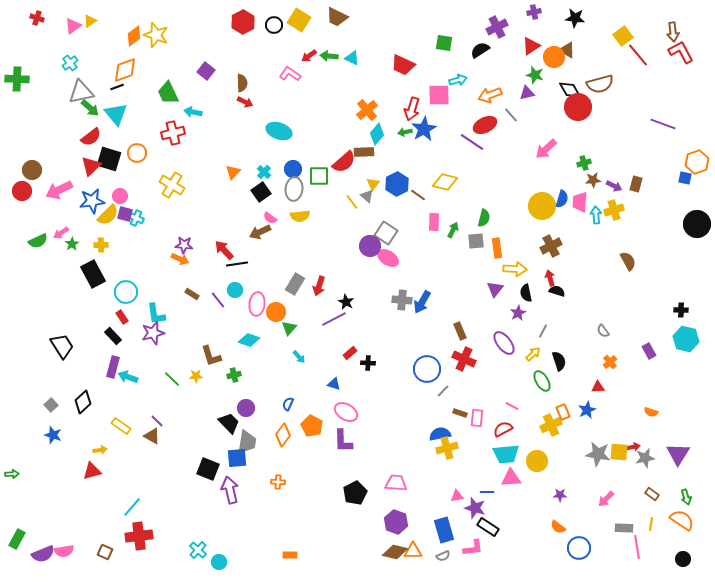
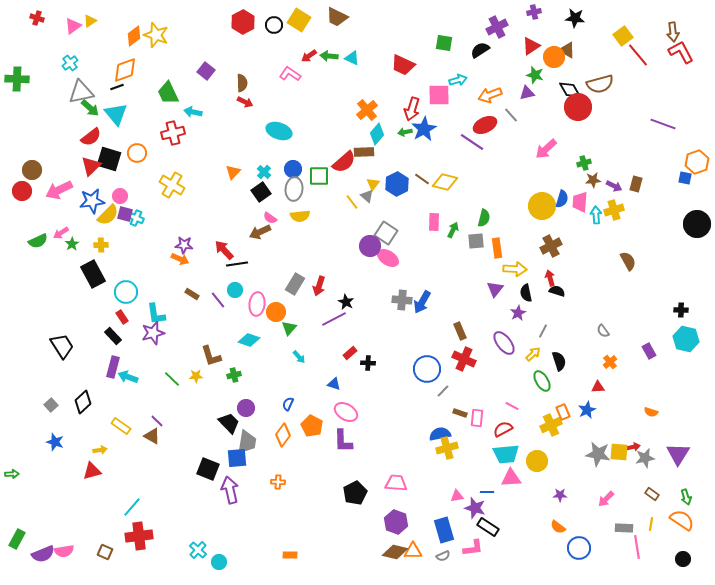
brown line at (418, 195): moved 4 px right, 16 px up
blue star at (53, 435): moved 2 px right, 7 px down
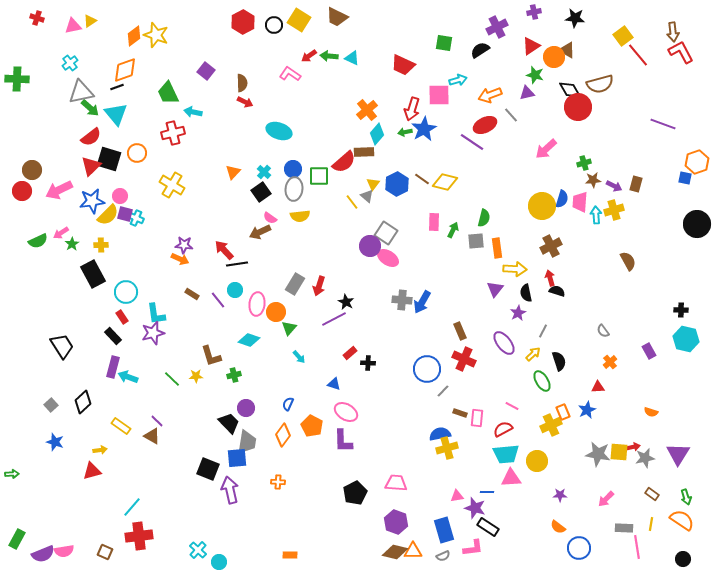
pink triangle at (73, 26): rotated 24 degrees clockwise
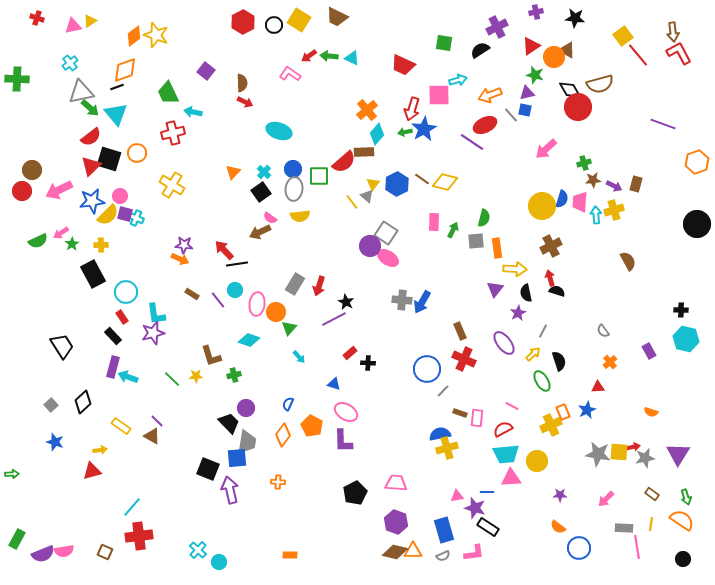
purple cross at (534, 12): moved 2 px right
red L-shape at (681, 52): moved 2 px left, 1 px down
blue square at (685, 178): moved 160 px left, 68 px up
pink L-shape at (473, 548): moved 1 px right, 5 px down
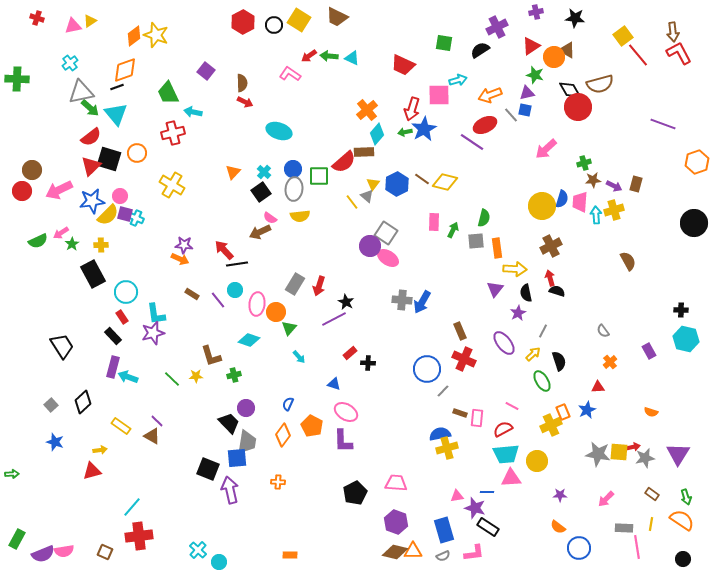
black circle at (697, 224): moved 3 px left, 1 px up
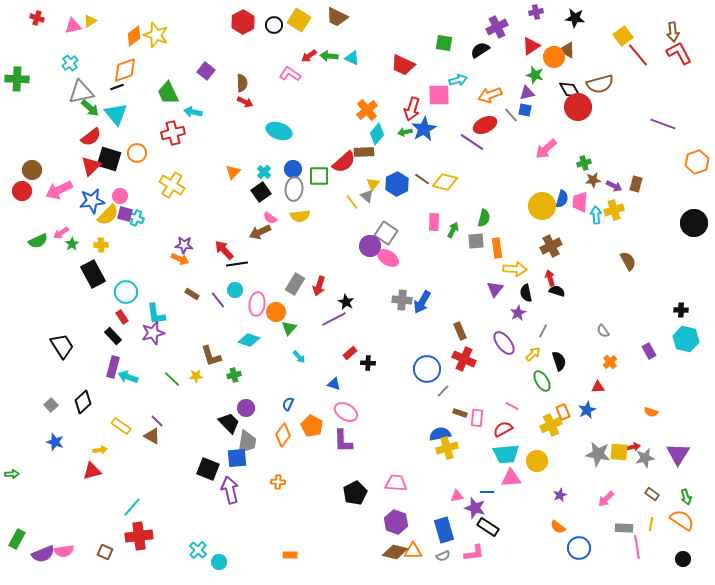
purple star at (560, 495): rotated 24 degrees counterclockwise
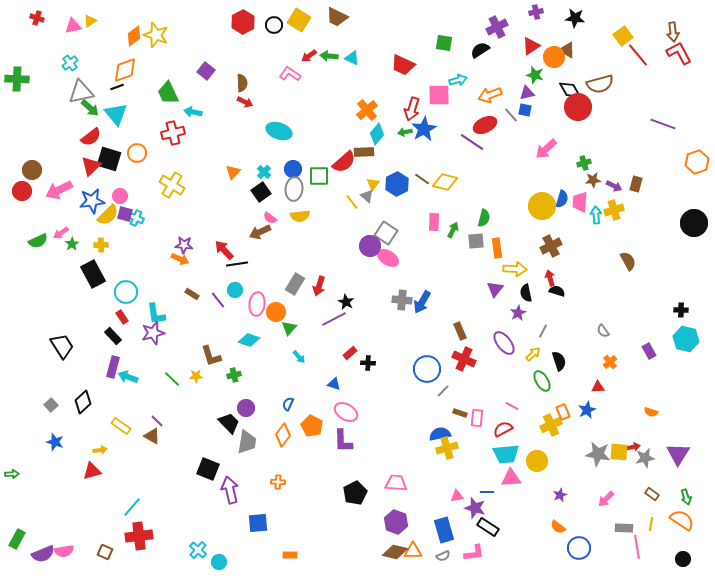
blue square at (237, 458): moved 21 px right, 65 px down
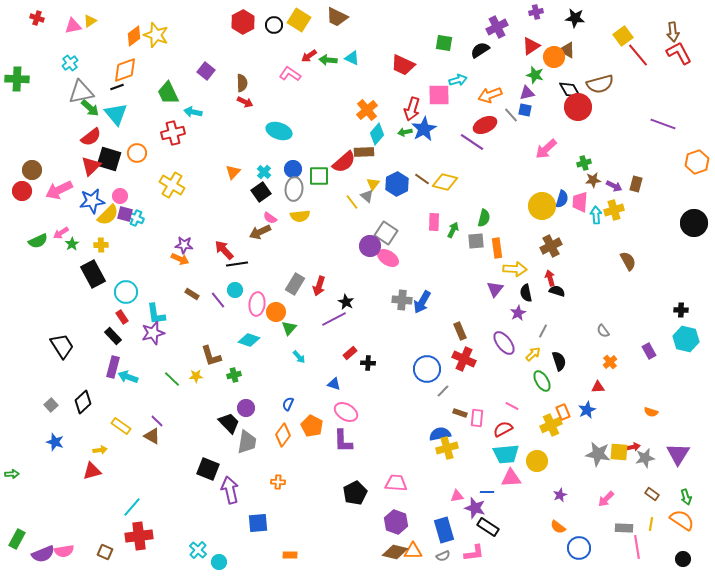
green arrow at (329, 56): moved 1 px left, 4 px down
